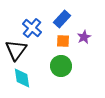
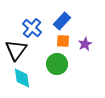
blue rectangle: moved 2 px down
purple star: moved 1 px right, 7 px down
green circle: moved 4 px left, 2 px up
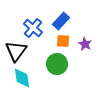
blue rectangle: moved 1 px left
blue cross: moved 1 px right
purple star: rotated 16 degrees counterclockwise
black triangle: moved 1 px down
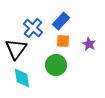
purple star: moved 4 px right
black triangle: moved 2 px up
green circle: moved 1 px left, 1 px down
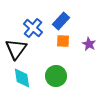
green circle: moved 11 px down
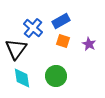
blue rectangle: rotated 18 degrees clockwise
orange square: rotated 16 degrees clockwise
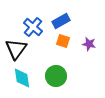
blue cross: moved 1 px up
purple star: rotated 16 degrees counterclockwise
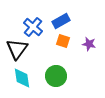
black triangle: moved 1 px right
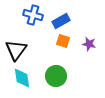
blue cross: moved 12 px up; rotated 24 degrees counterclockwise
black triangle: moved 1 px left, 1 px down
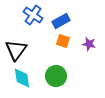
blue cross: rotated 18 degrees clockwise
